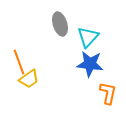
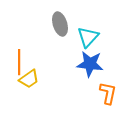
orange line: rotated 20 degrees clockwise
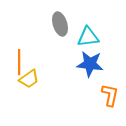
cyan triangle: rotated 40 degrees clockwise
orange L-shape: moved 2 px right, 2 px down
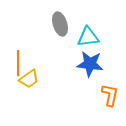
orange line: moved 1 px left, 1 px down
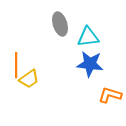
orange line: moved 2 px left, 2 px down
orange L-shape: rotated 85 degrees counterclockwise
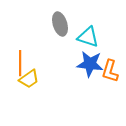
cyan triangle: rotated 25 degrees clockwise
orange line: moved 4 px right, 2 px up
orange L-shape: moved 24 px up; rotated 90 degrees counterclockwise
